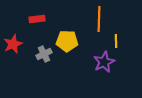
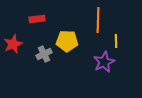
orange line: moved 1 px left, 1 px down
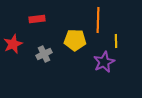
yellow pentagon: moved 8 px right, 1 px up
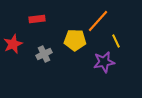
orange line: moved 1 px down; rotated 40 degrees clockwise
yellow line: rotated 24 degrees counterclockwise
purple star: rotated 15 degrees clockwise
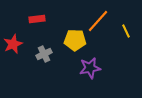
yellow line: moved 10 px right, 10 px up
purple star: moved 14 px left, 6 px down
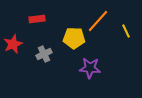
yellow pentagon: moved 1 px left, 2 px up
purple star: rotated 15 degrees clockwise
